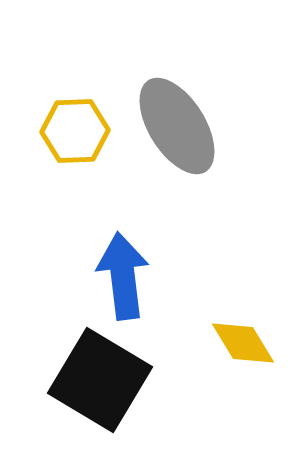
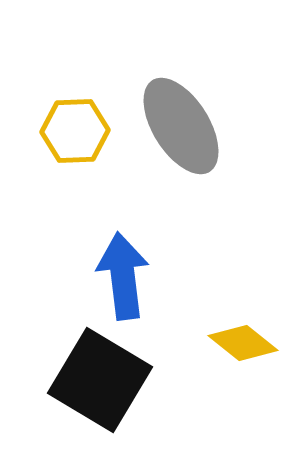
gray ellipse: moved 4 px right
yellow diamond: rotated 20 degrees counterclockwise
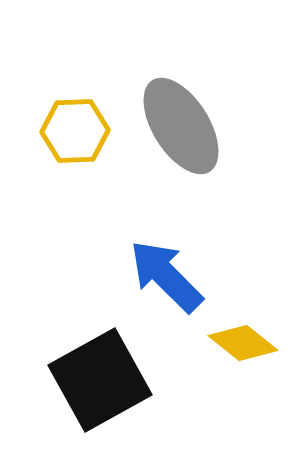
blue arrow: moved 43 px right; rotated 38 degrees counterclockwise
black square: rotated 30 degrees clockwise
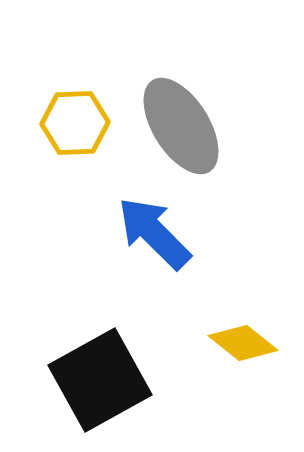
yellow hexagon: moved 8 px up
blue arrow: moved 12 px left, 43 px up
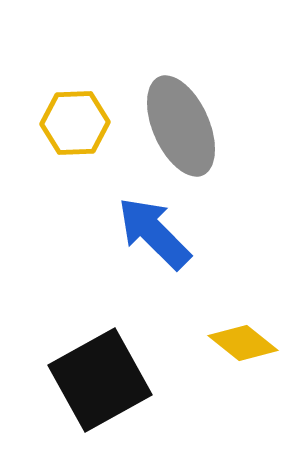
gray ellipse: rotated 8 degrees clockwise
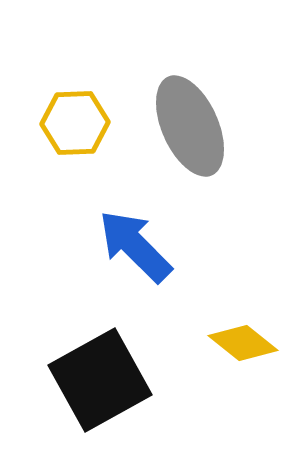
gray ellipse: moved 9 px right
blue arrow: moved 19 px left, 13 px down
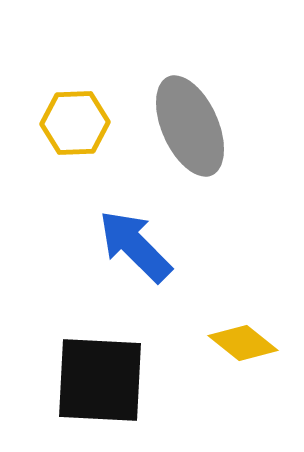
black square: rotated 32 degrees clockwise
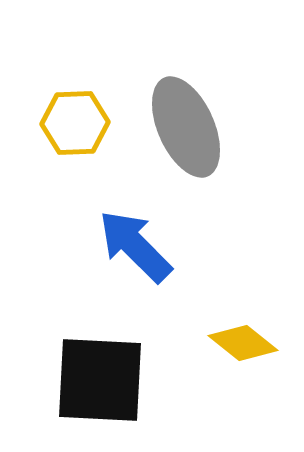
gray ellipse: moved 4 px left, 1 px down
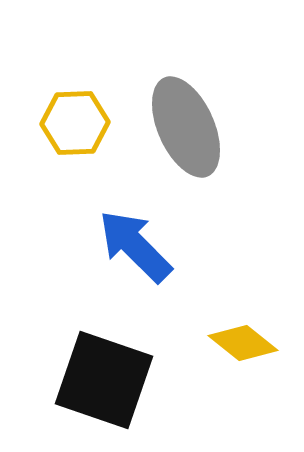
black square: moved 4 px right; rotated 16 degrees clockwise
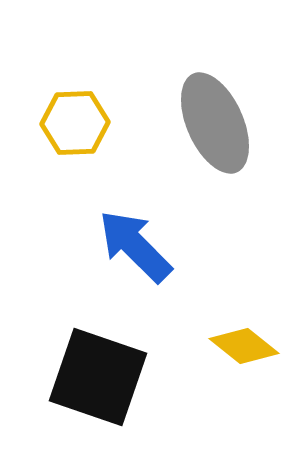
gray ellipse: moved 29 px right, 4 px up
yellow diamond: moved 1 px right, 3 px down
black square: moved 6 px left, 3 px up
